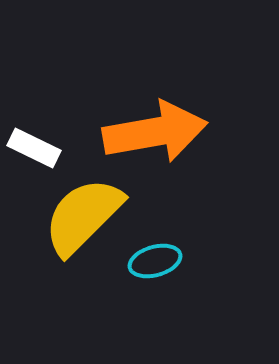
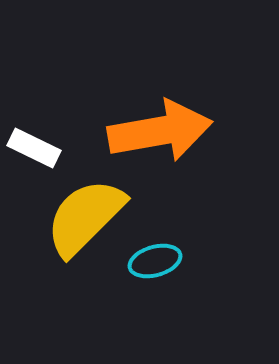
orange arrow: moved 5 px right, 1 px up
yellow semicircle: moved 2 px right, 1 px down
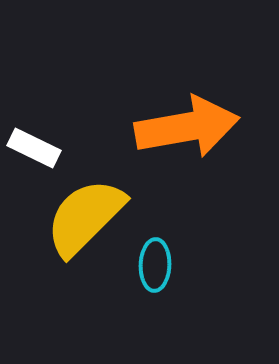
orange arrow: moved 27 px right, 4 px up
cyan ellipse: moved 4 px down; rotated 72 degrees counterclockwise
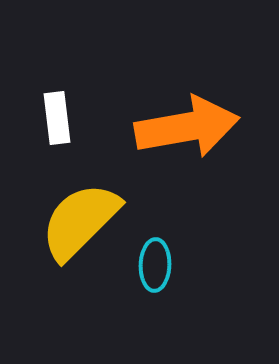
white rectangle: moved 23 px right, 30 px up; rotated 57 degrees clockwise
yellow semicircle: moved 5 px left, 4 px down
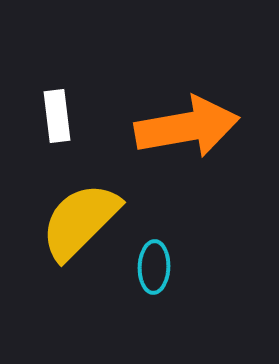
white rectangle: moved 2 px up
cyan ellipse: moved 1 px left, 2 px down
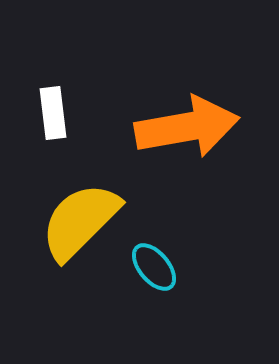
white rectangle: moved 4 px left, 3 px up
cyan ellipse: rotated 42 degrees counterclockwise
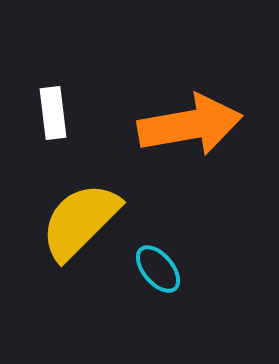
orange arrow: moved 3 px right, 2 px up
cyan ellipse: moved 4 px right, 2 px down
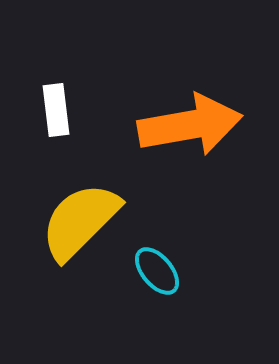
white rectangle: moved 3 px right, 3 px up
cyan ellipse: moved 1 px left, 2 px down
